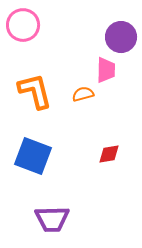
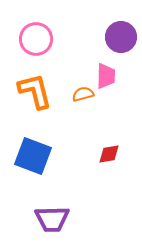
pink circle: moved 13 px right, 14 px down
pink trapezoid: moved 6 px down
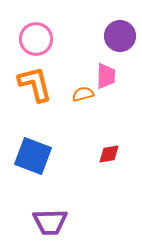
purple circle: moved 1 px left, 1 px up
orange L-shape: moved 7 px up
purple trapezoid: moved 2 px left, 3 px down
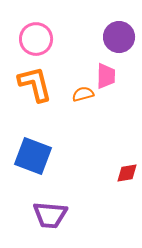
purple circle: moved 1 px left, 1 px down
red diamond: moved 18 px right, 19 px down
purple trapezoid: moved 7 px up; rotated 6 degrees clockwise
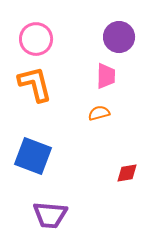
orange semicircle: moved 16 px right, 19 px down
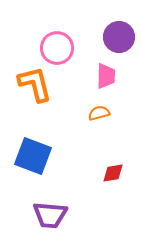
pink circle: moved 21 px right, 9 px down
red diamond: moved 14 px left
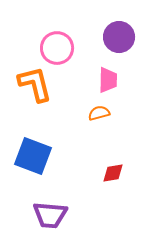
pink trapezoid: moved 2 px right, 4 px down
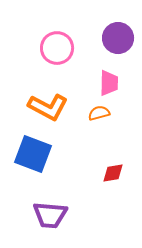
purple circle: moved 1 px left, 1 px down
pink trapezoid: moved 1 px right, 3 px down
orange L-shape: moved 13 px right, 23 px down; rotated 132 degrees clockwise
blue square: moved 2 px up
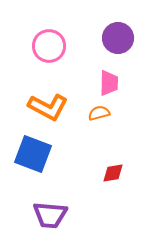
pink circle: moved 8 px left, 2 px up
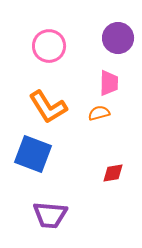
orange L-shape: rotated 30 degrees clockwise
